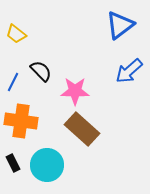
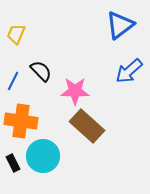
yellow trapezoid: rotated 75 degrees clockwise
blue line: moved 1 px up
brown rectangle: moved 5 px right, 3 px up
cyan circle: moved 4 px left, 9 px up
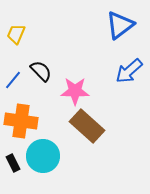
blue line: moved 1 px up; rotated 12 degrees clockwise
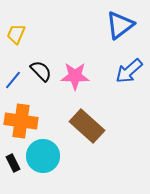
pink star: moved 15 px up
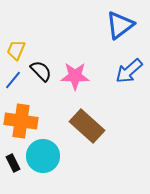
yellow trapezoid: moved 16 px down
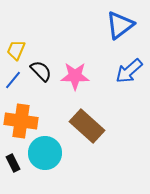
cyan circle: moved 2 px right, 3 px up
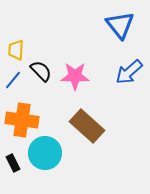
blue triangle: rotated 32 degrees counterclockwise
yellow trapezoid: rotated 20 degrees counterclockwise
blue arrow: moved 1 px down
orange cross: moved 1 px right, 1 px up
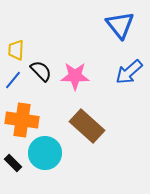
black rectangle: rotated 18 degrees counterclockwise
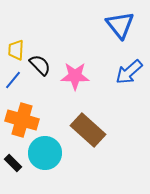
black semicircle: moved 1 px left, 6 px up
orange cross: rotated 8 degrees clockwise
brown rectangle: moved 1 px right, 4 px down
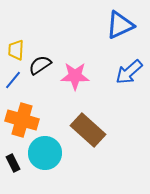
blue triangle: rotated 44 degrees clockwise
black semicircle: rotated 80 degrees counterclockwise
black rectangle: rotated 18 degrees clockwise
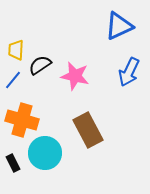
blue triangle: moved 1 px left, 1 px down
blue arrow: rotated 24 degrees counterclockwise
pink star: rotated 12 degrees clockwise
brown rectangle: rotated 20 degrees clockwise
